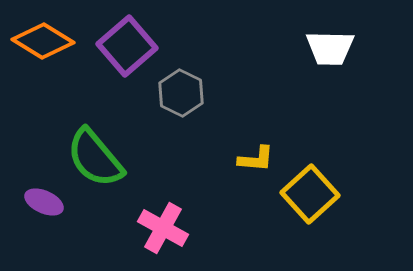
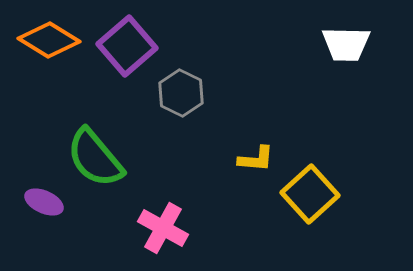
orange diamond: moved 6 px right, 1 px up
white trapezoid: moved 16 px right, 4 px up
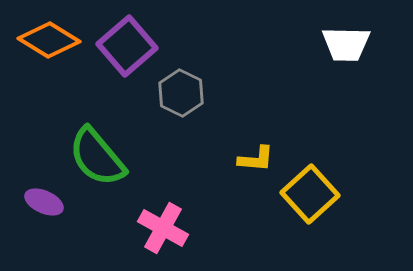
green semicircle: moved 2 px right, 1 px up
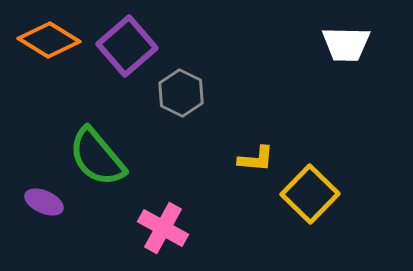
yellow square: rotated 4 degrees counterclockwise
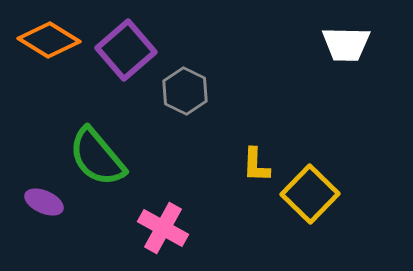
purple square: moved 1 px left, 4 px down
gray hexagon: moved 4 px right, 2 px up
yellow L-shape: moved 6 px down; rotated 87 degrees clockwise
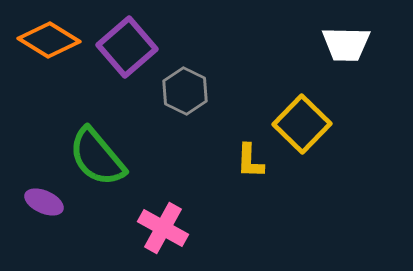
purple square: moved 1 px right, 3 px up
yellow L-shape: moved 6 px left, 4 px up
yellow square: moved 8 px left, 70 px up
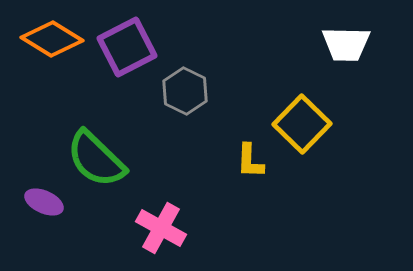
orange diamond: moved 3 px right, 1 px up
purple square: rotated 14 degrees clockwise
green semicircle: moved 1 px left, 2 px down; rotated 6 degrees counterclockwise
pink cross: moved 2 px left
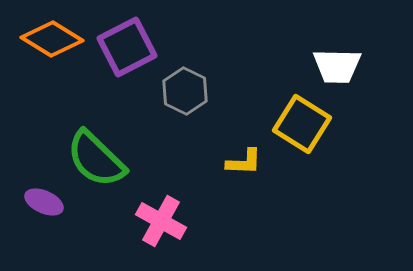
white trapezoid: moved 9 px left, 22 px down
yellow square: rotated 12 degrees counterclockwise
yellow L-shape: moved 6 px left, 1 px down; rotated 90 degrees counterclockwise
pink cross: moved 7 px up
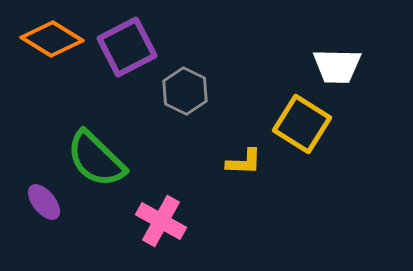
purple ellipse: rotated 27 degrees clockwise
